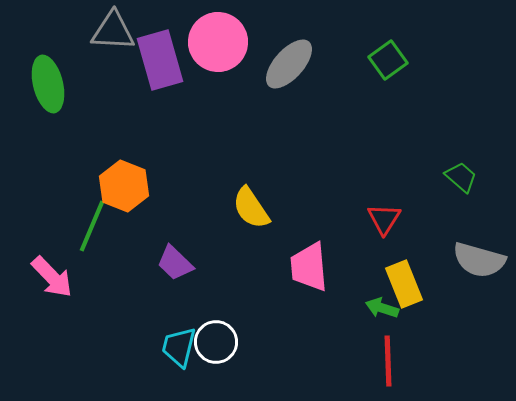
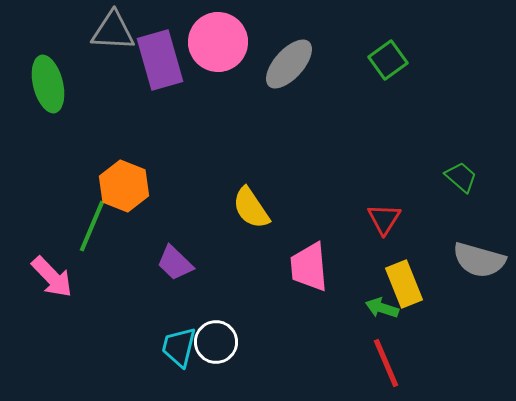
red line: moved 2 px left, 2 px down; rotated 21 degrees counterclockwise
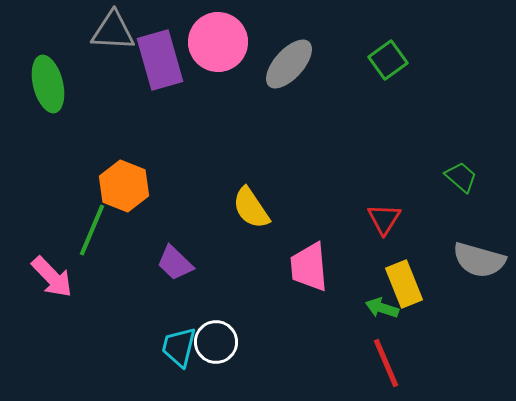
green line: moved 4 px down
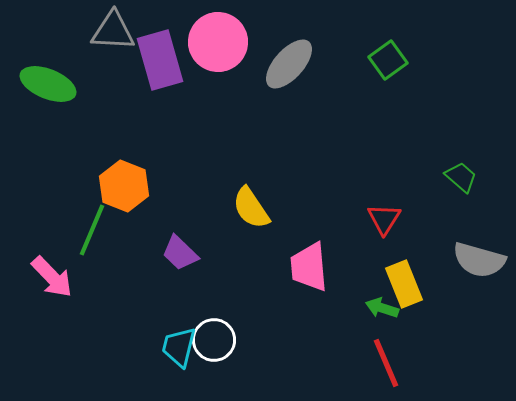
green ellipse: rotated 54 degrees counterclockwise
purple trapezoid: moved 5 px right, 10 px up
white circle: moved 2 px left, 2 px up
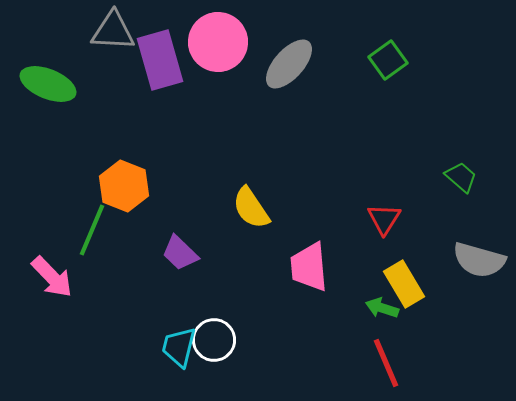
yellow rectangle: rotated 9 degrees counterclockwise
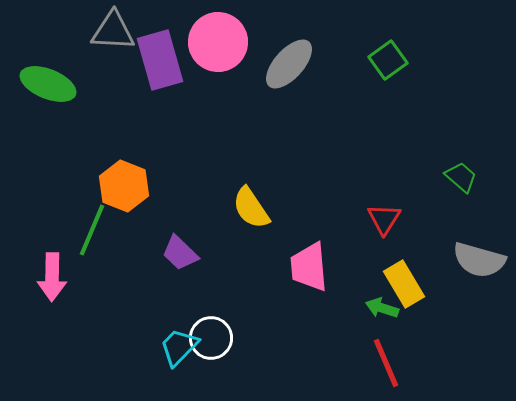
pink arrow: rotated 45 degrees clockwise
white circle: moved 3 px left, 2 px up
cyan trapezoid: rotated 30 degrees clockwise
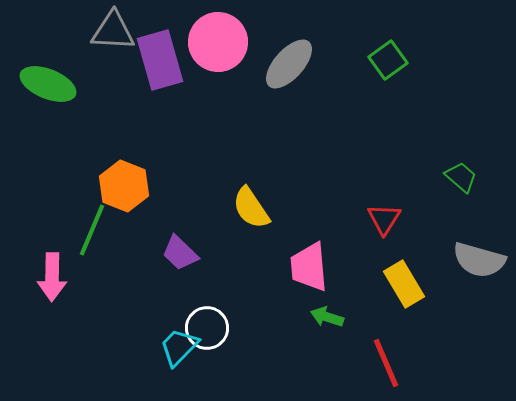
green arrow: moved 55 px left, 9 px down
white circle: moved 4 px left, 10 px up
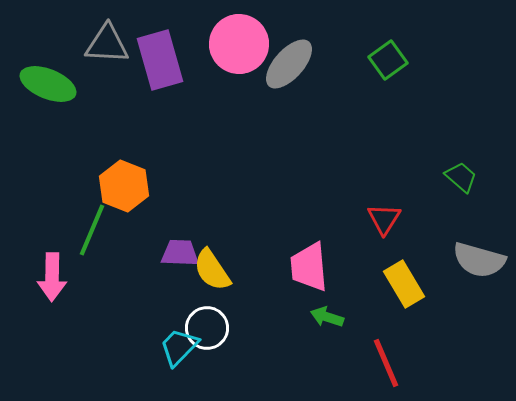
gray triangle: moved 6 px left, 13 px down
pink circle: moved 21 px right, 2 px down
yellow semicircle: moved 39 px left, 62 px down
purple trapezoid: rotated 138 degrees clockwise
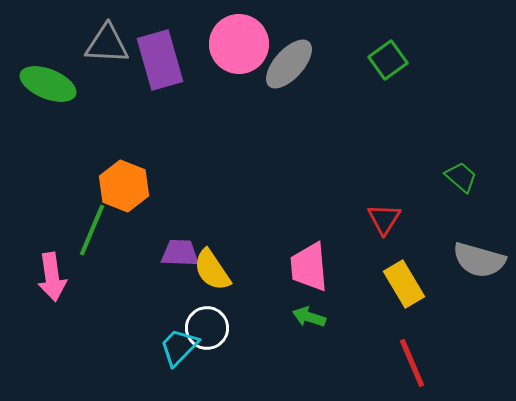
pink arrow: rotated 9 degrees counterclockwise
green arrow: moved 18 px left
red line: moved 26 px right
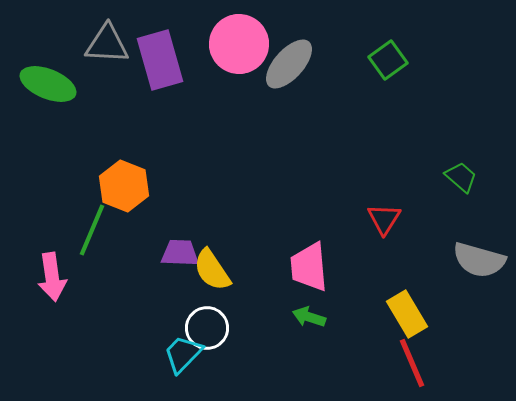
yellow rectangle: moved 3 px right, 30 px down
cyan trapezoid: moved 4 px right, 7 px down
